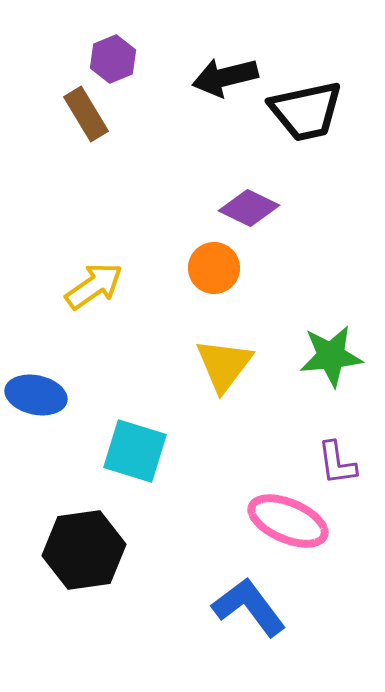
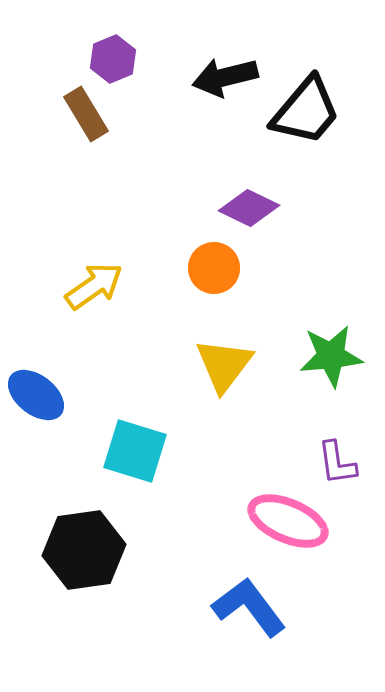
black trapezoid: rotated 38 degrees counterclockwise
blue ellipse: rotated 26 degrees clockwise
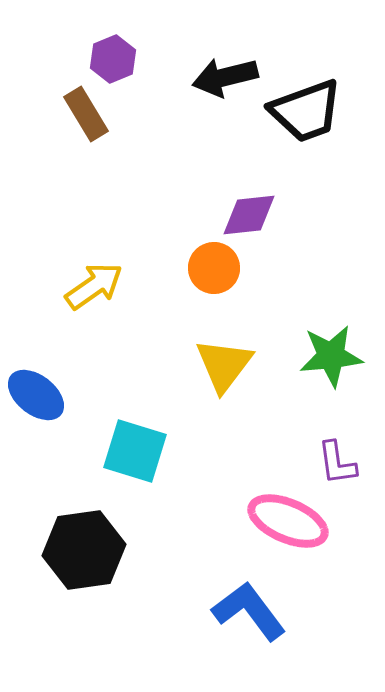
black trapezoid: rotated 30 degrees clockwise
purple diamond: moved 7 px down; rotated 32 degrees counterclockwise
blue L-shape: moved 4 px down
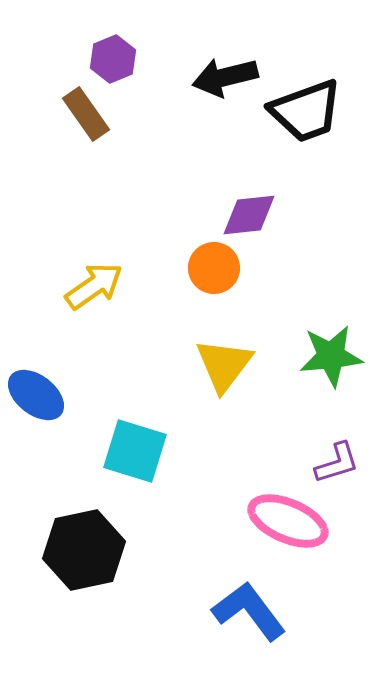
brown rectangle: rotated 4 degrees counterclockwise
purple L-shape: rotated 99 degrees counterclockwise
black hexagon: rotated 4 degrees counterclockwise
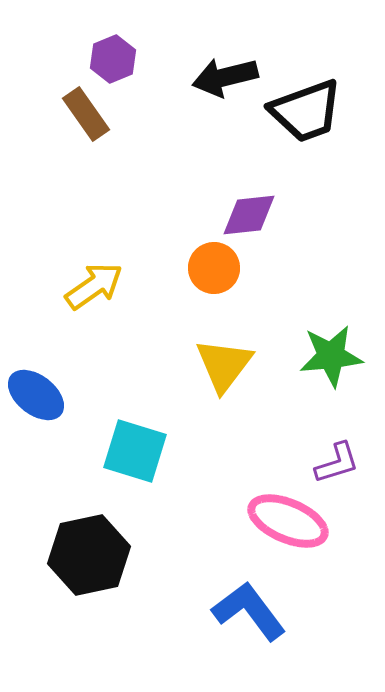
black hexagon: moved 5 px right, 5 px down
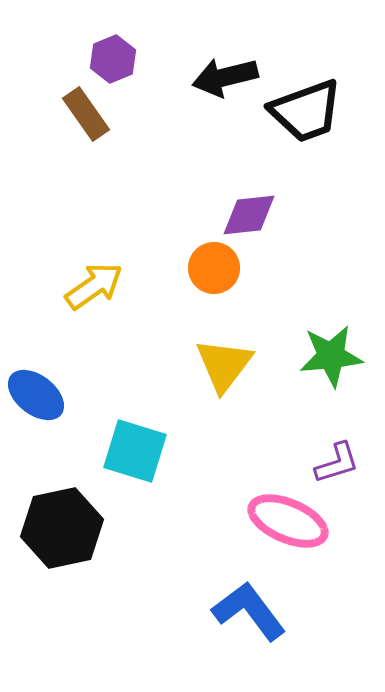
black hexagon: moved 27 px left, 27 px up
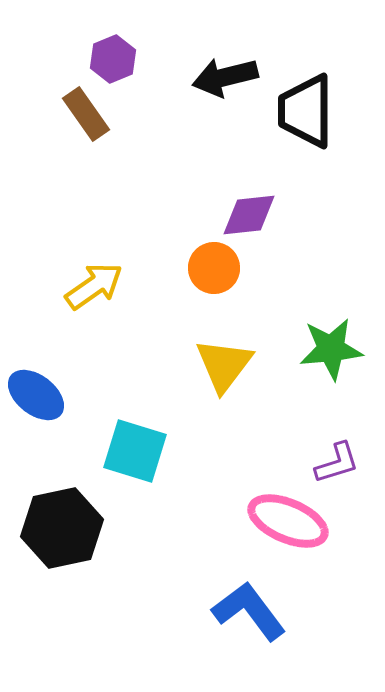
black trapezoid: rotated 110 degrees clockwise
green star: moved 7 px up
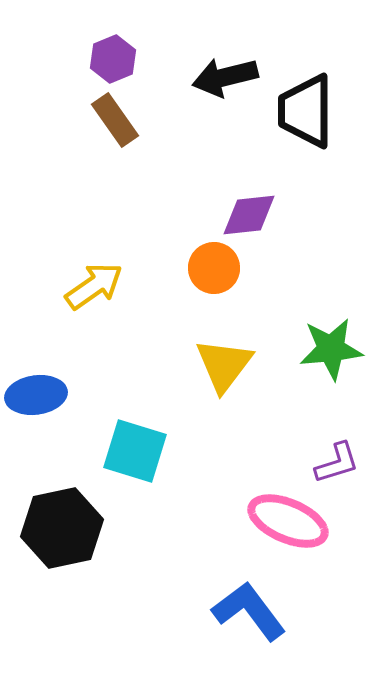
brown rectangle: moved 29 px right, 6 px down
blue ellipse: rotated 46 degrees counterclockwise
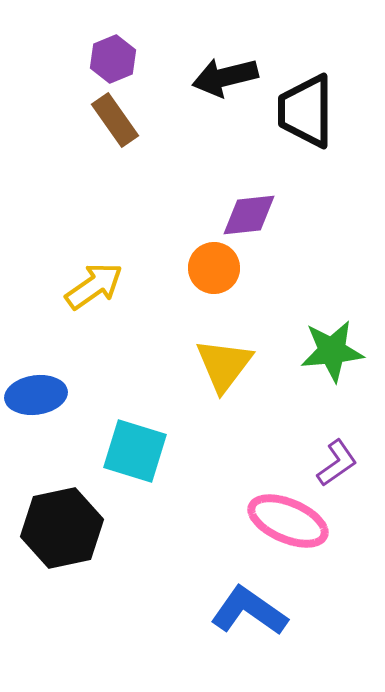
green star: moved 1 px right, 2 px down
purple L-shape: rotated 18 degrees counterclockwise
blue L-shape: rotated 18 degrees counterclockwise
